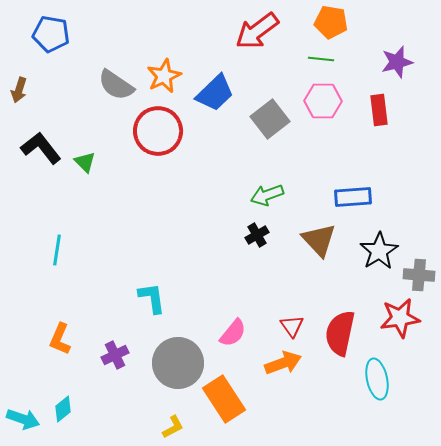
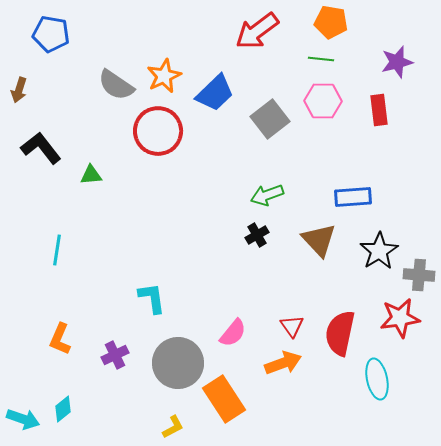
green triangle: moved 6 px right, 13 px down; rotated 50 degrees counterclockwise
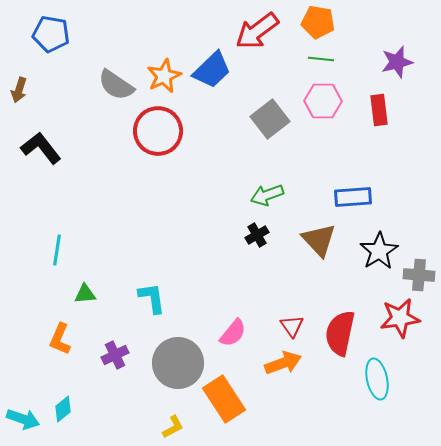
orange pentagon: moved 13 px left
blue trapezoid: moved 3 px left, 23 px up
green triangle: moved 6 px left, 119 px down
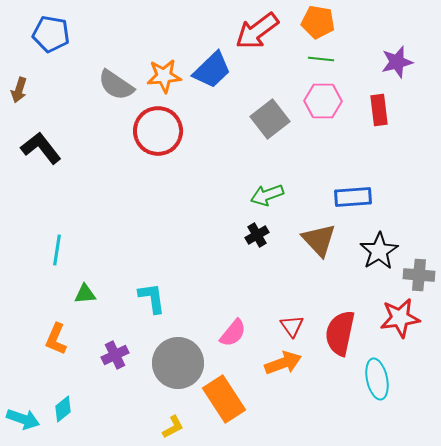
orange star: rotated 20 degrees clockwise
orange L-shape: moved 4 px left
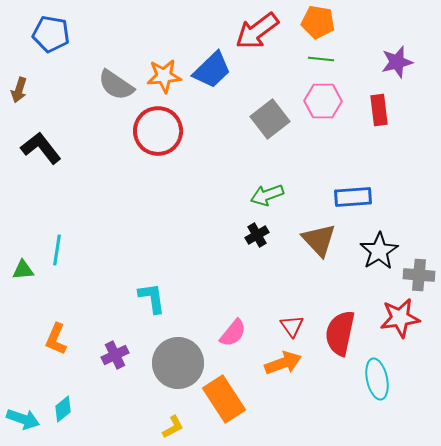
green triangle: moved 62 px left, 24 px up
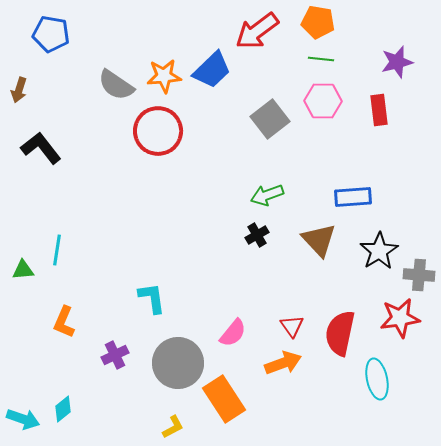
orange L-shape: moved 8 px right, 17 px up
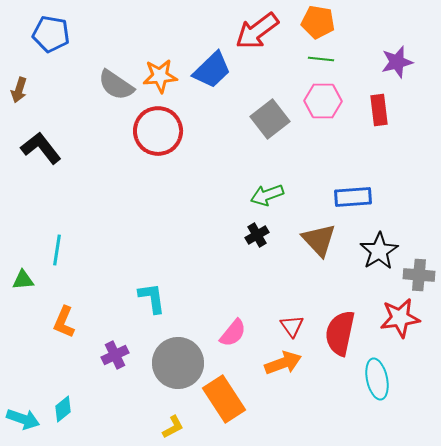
orange star: moved 4 px left
green triangle: moved 10 px down
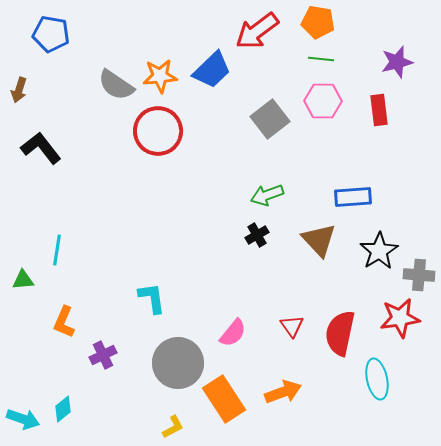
purple cross: moved 12 px left
orange arrow: moved 29 px down
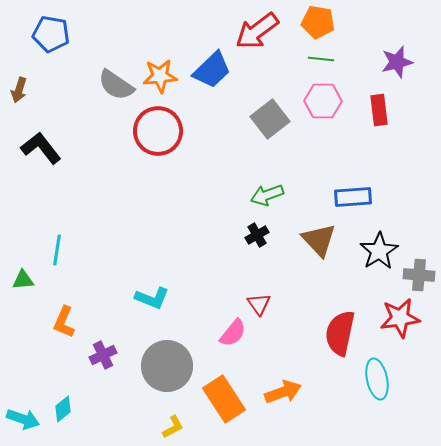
cyan L-shape: rotated 120 degrees clockwise
red triangle: moved 33 px left, 22 px up
gray circle: moved 11 px left, 3 px down
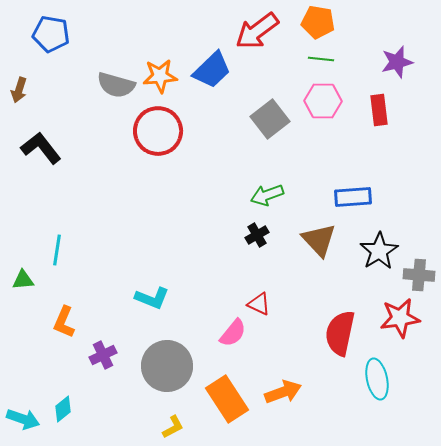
gray semicircle: rotated 18 degrees counterclockwise
red triangle: rotated 30 degrees counterclockwise
orange rectangle: moved 3 px right
